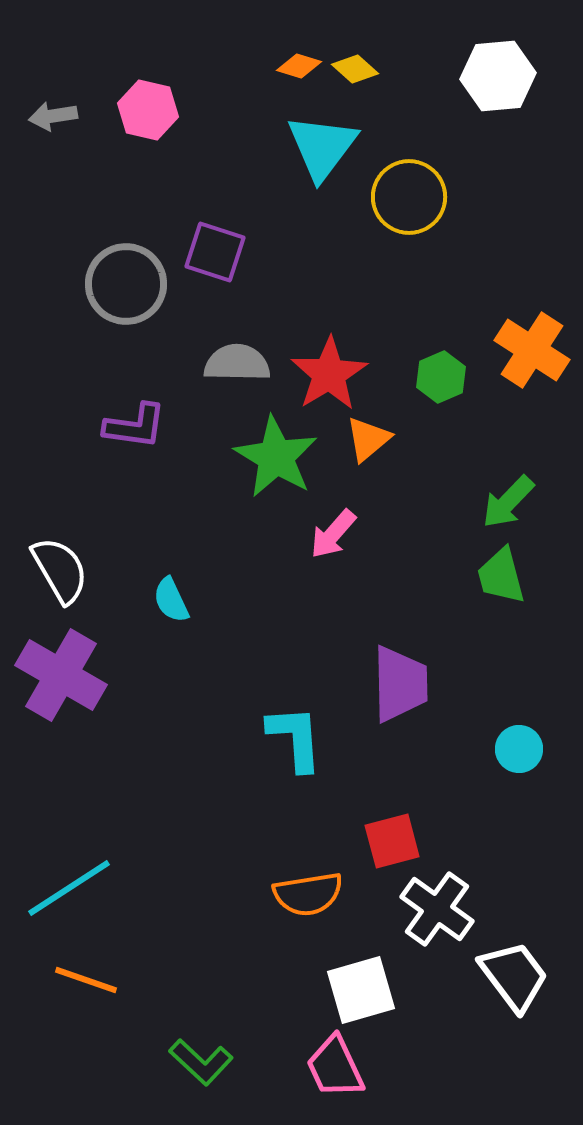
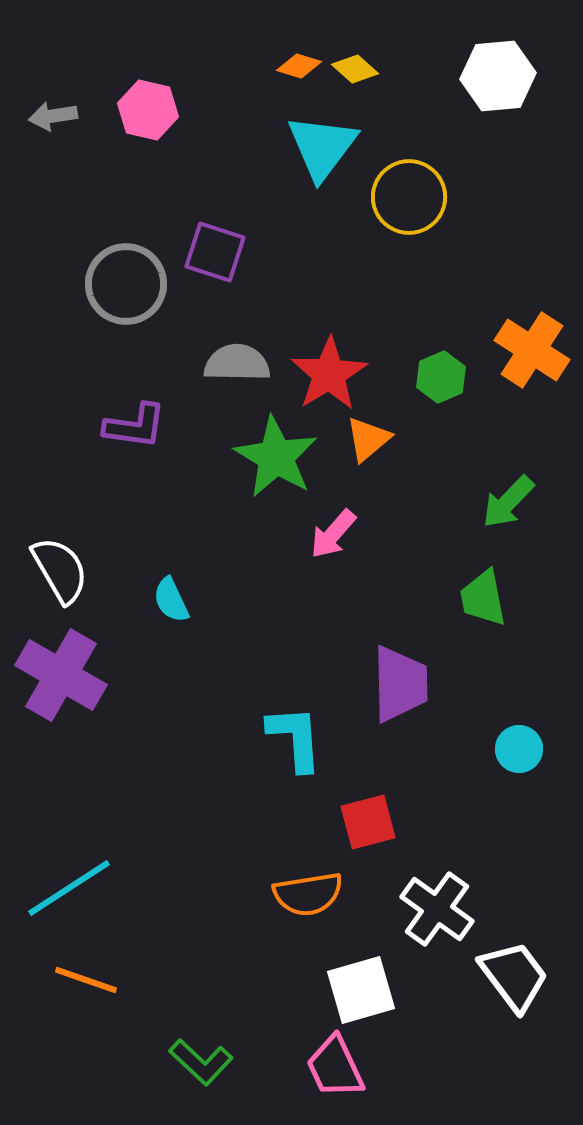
green trapezoid: moved 18 px left, 22 px down; rotated 4 degrees clockwise
red square: moved 24 px left, 19 px up
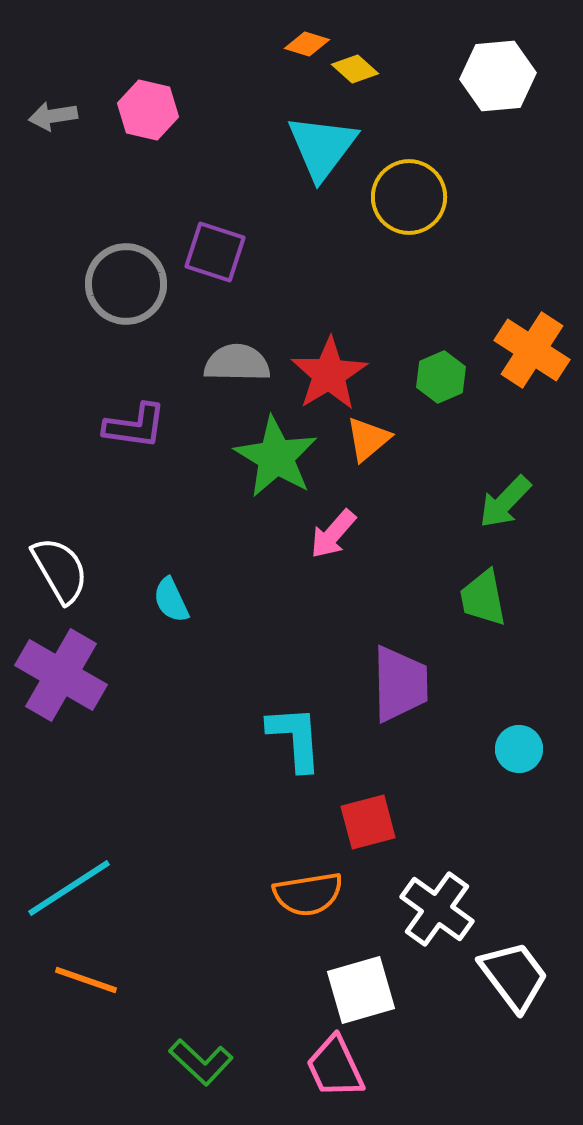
orange diamond: moved 8 px right, 22 px up
green arrow: moved 3 px left
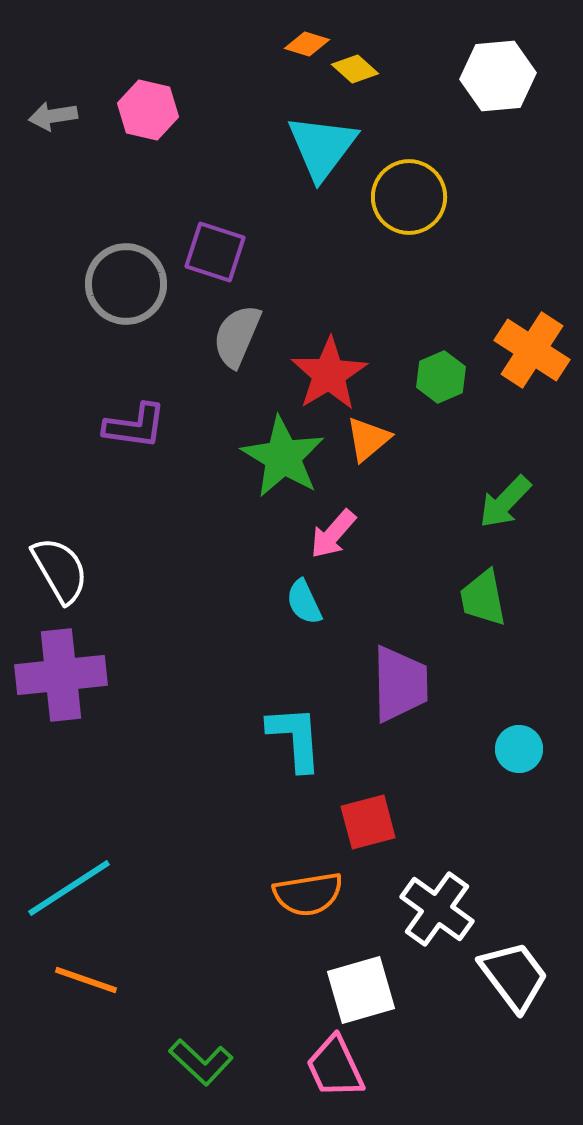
gray semicircle: moved 27 px up; rotated 68 degrees counterclockwise
green star: moved 7 px right
cyan semicircle: moved 133 px right, 2 px down
purple cross: rotated 36 degrees counterclockwise
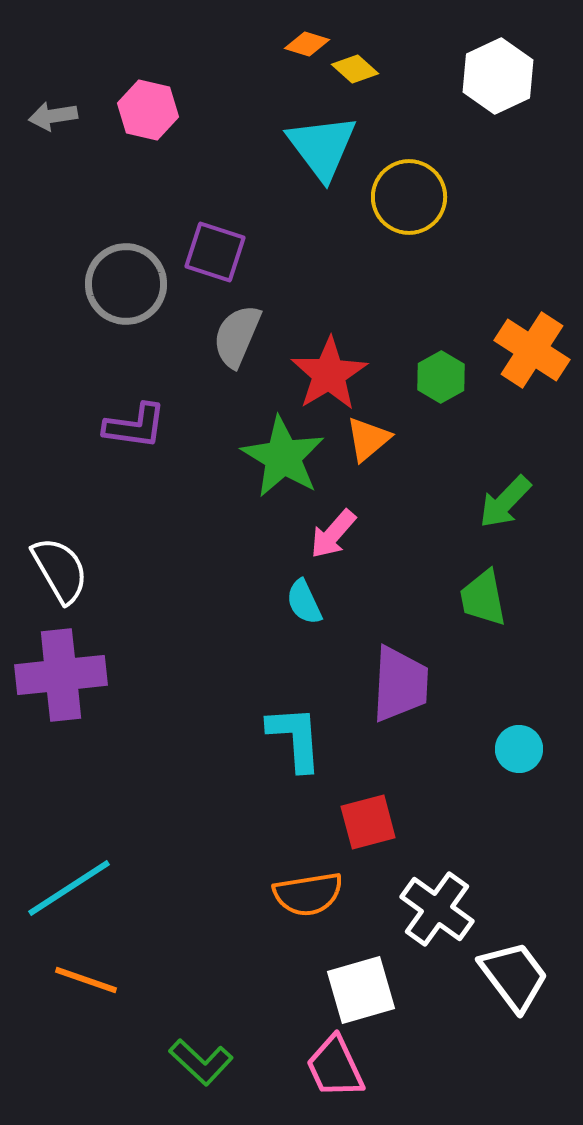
white hexagon: rotated 20 degrees counterclockwise
cyan triangle: rotated 14 degrees counterclockwise
green hexagon: rotated 6 degrees counterclockwise
purple trapezoid: rotated 4 degrees clockwise
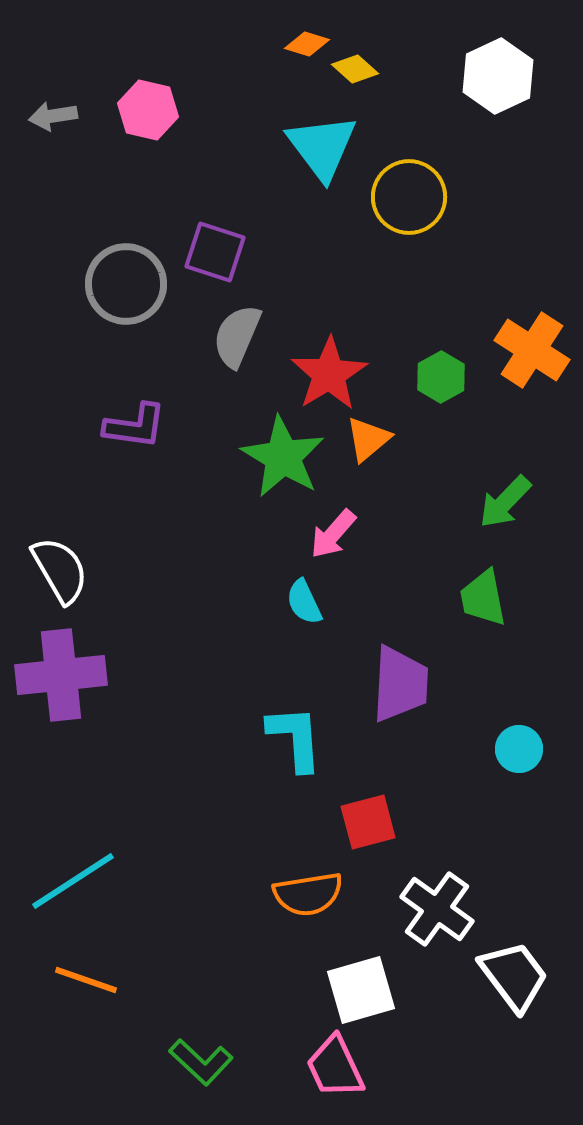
cyan line: moved 4 px right, 7 px up
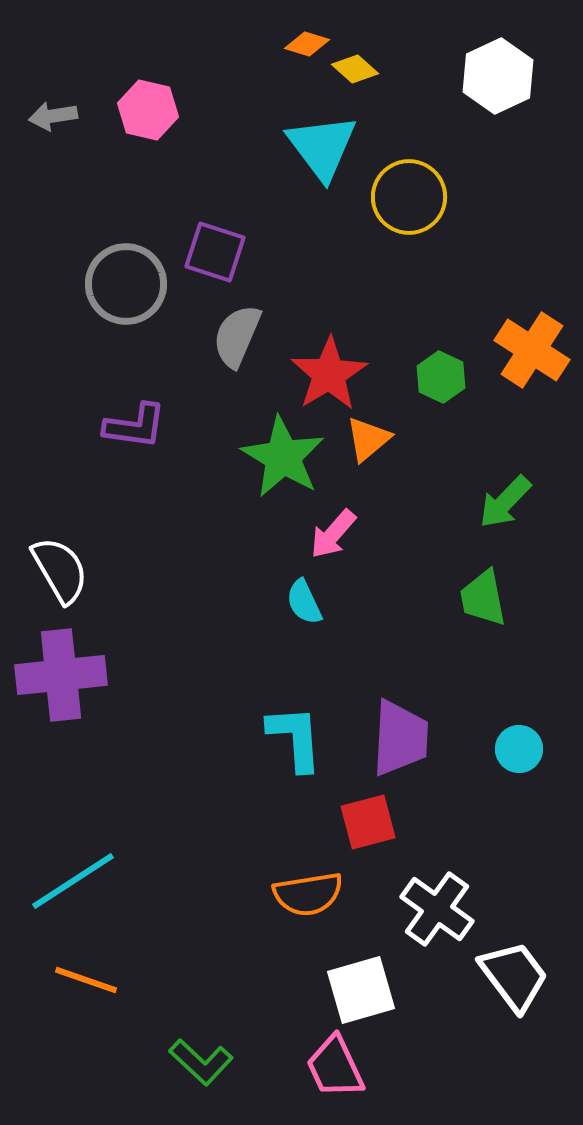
green hexagon: rotated 6 degrees counterclockwise
purple trapezoid: moved 54 px down
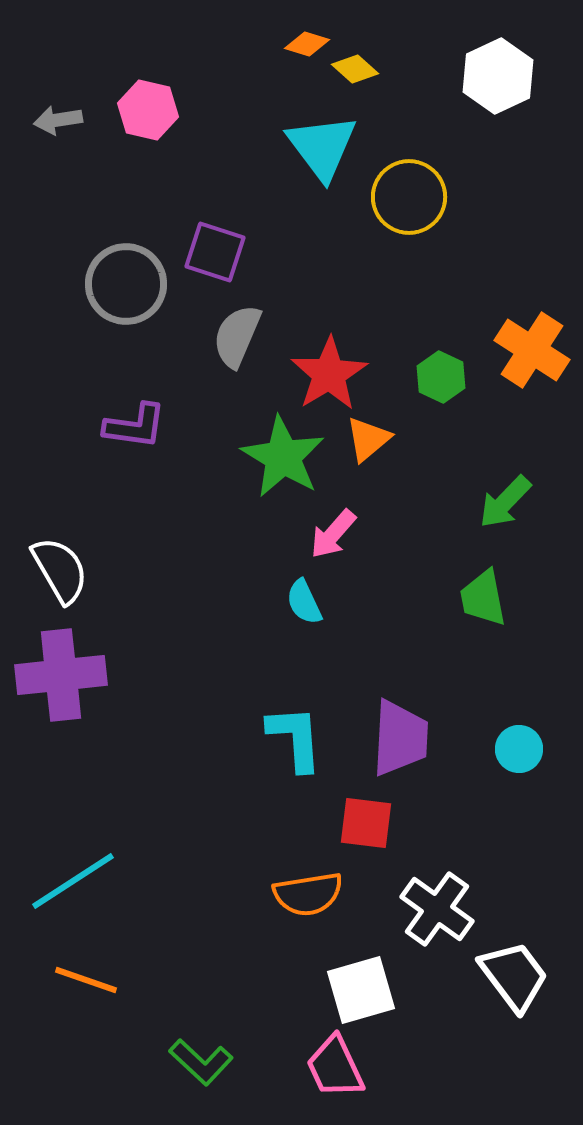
gray arrow: moved 5 px right, 4 px down
red square: moved 2 px left, 1 px down; rotated 22 degrees clockwise
